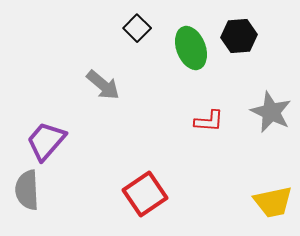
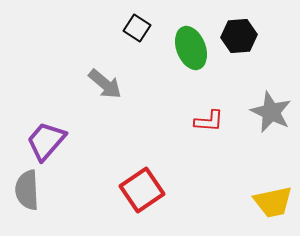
black square: rotated 12 degrees counterclockwise
gray arrow: moved 2 px right, 1 px up
red square: moved 3 px left, 4 px up
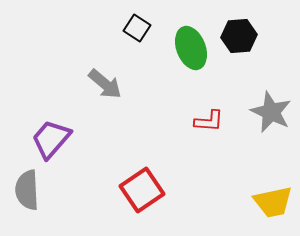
purple trapezoid: moved 5 px right, 2 px up
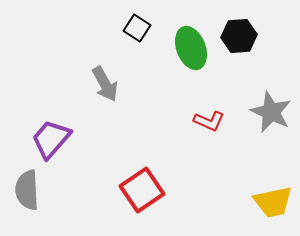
gray arrow: rotated 21 degrees clockwise
red L-shape: rotated 20 degrees clockwise
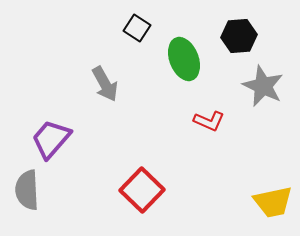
green ellipse: moved 7 px left, 11 px down
gray star: moved 8 px left, 26 px up
red square: rotated 12 degrees counterclockwise
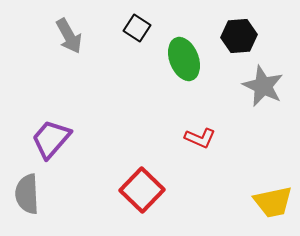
gray arrow: moved 36 px left, 48 px up
red L-shape: moved 9 px left, 17 px down
gray semicircle: moved 4 px down
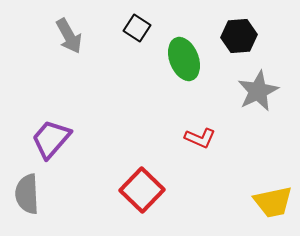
gray star: moved 5 px left, 5 px down; rotated 21 degrees clockwise
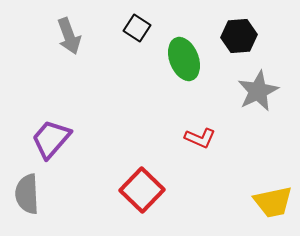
gray arrow: rotated 9 degrees clockwise
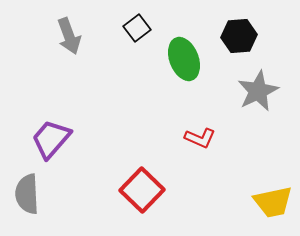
black square: rotated 20 degrees clockwise
